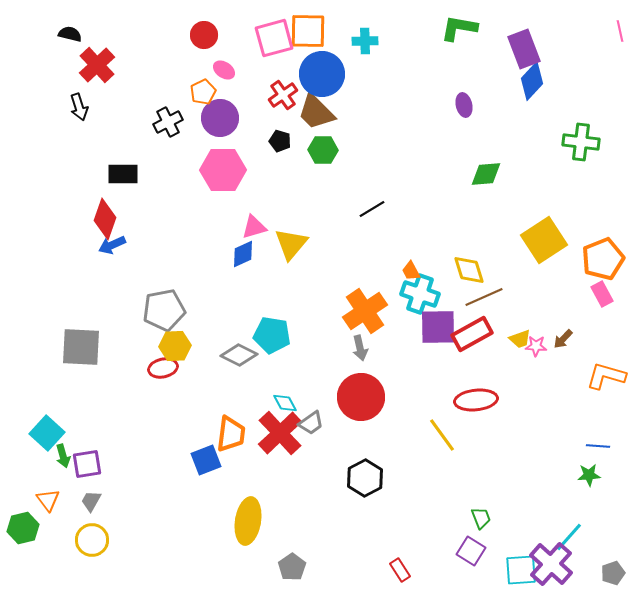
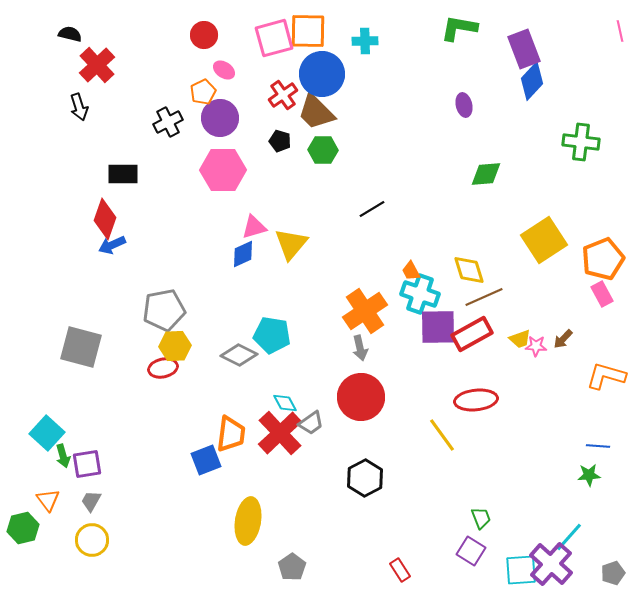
gray square at (81, 347): rotated 12 degrees clockwise
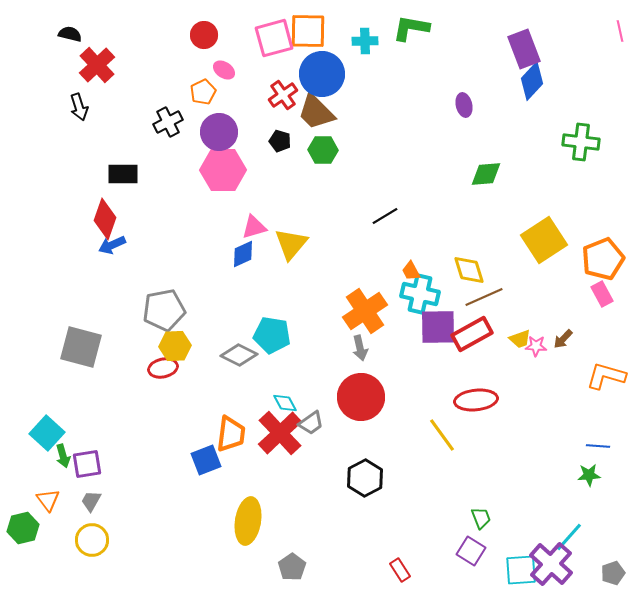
green L-shape at (459, 28): moved 48 px left
purple circle at (220, 118): moved 1 px left, 14 px down
black line at (372, 209): moved 13 px right, 7 px down
cyan cross at (420, 294): rotated 6 degrees counterclockwise
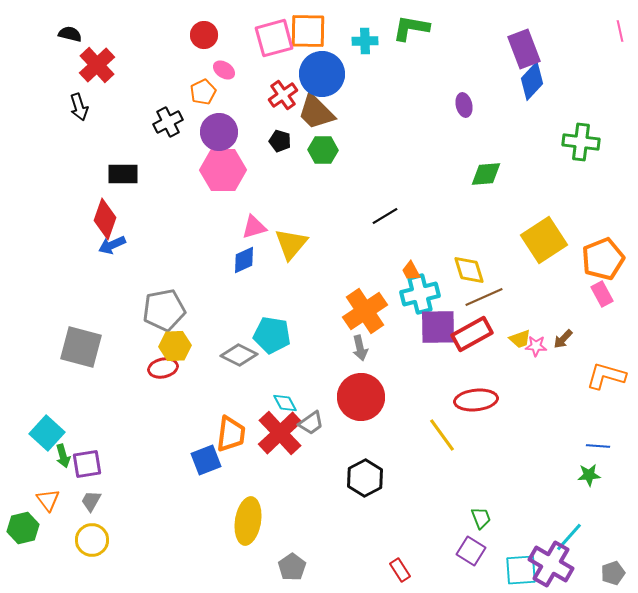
blue diamond at (243, 254): moved 1 px right, 6 px down
cyan cross at (420, 294): rotated 27 degrees counterclockwise
purple cross at (551, 564): rotated 12 degrees counterclockwise
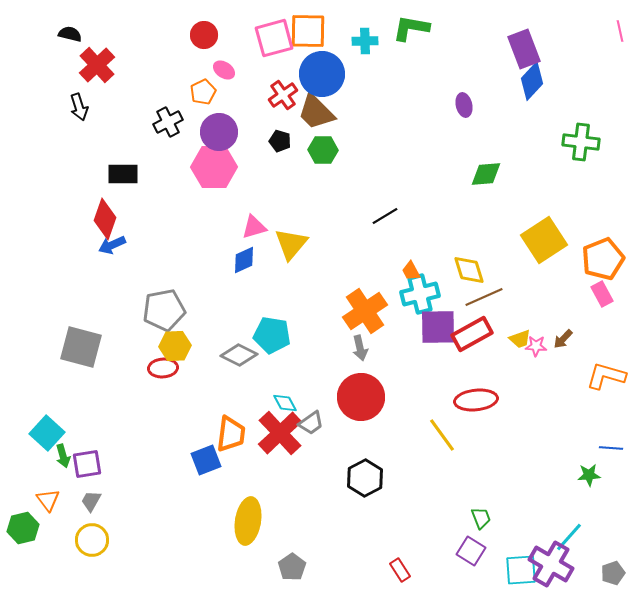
pink hexagon at (223, 170): moved 9 px left, 3 px up
red ellipse at (163, 368): rotated 8 degrees clockwise
blue line at (598, 446): moved 13 px right, 2 px down
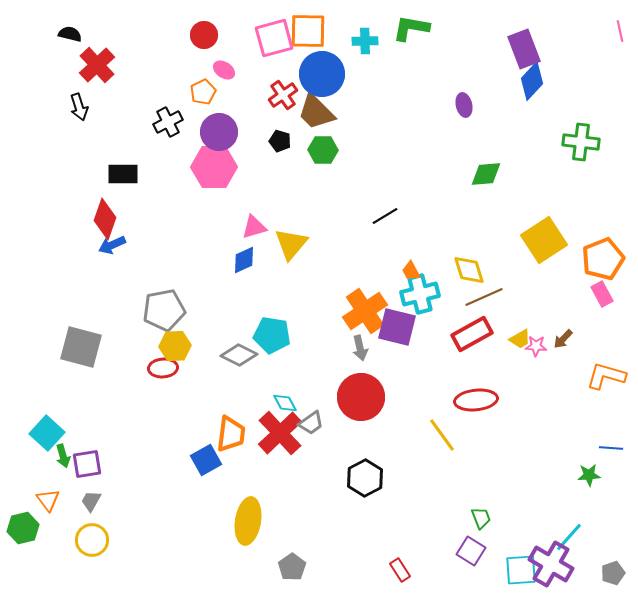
purple square at (438, 327): moved 41 px left; rotated 15 degrees clockwise
yellow trapezoid at (520, 339): rotated 10 degrees counterclockwise
blue square at (206, 460): rotated 8 degrees counterclockwise
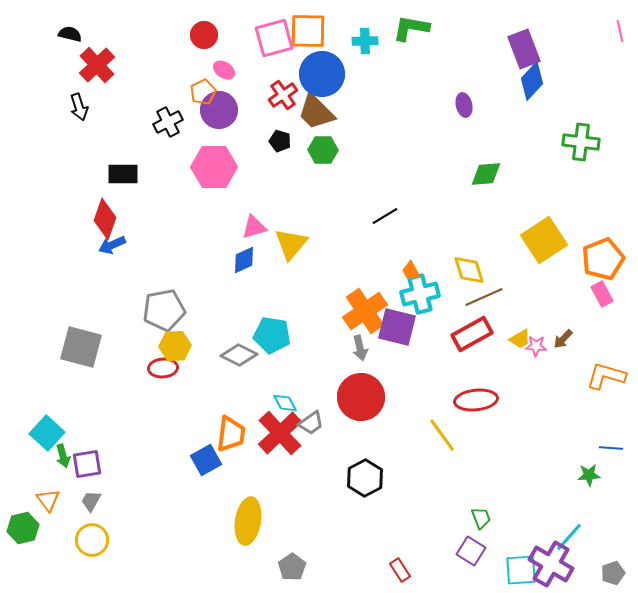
purple circle at (219, 132): moved 22 px up
